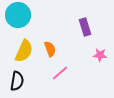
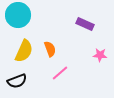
purple rectangle: moved 3 px up; rotated 48 degrees counterclockwise
black semicircle: rotated 60 degrees clockwise
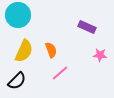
purple rectangle: moved 2 px right, 3 px down
orange semicircle: moved 1 px right, 1 px down
black semicircle: rotated 24 degrees counterclockwise
